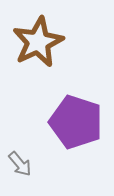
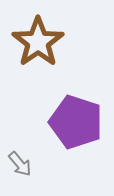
brown star: rotated 9 degrees counterclockwise
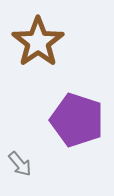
purple pentagon: moved 1 px right, 2 px up
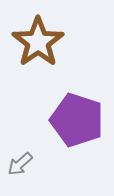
gray arrow: rotated 88 degrees clockwise
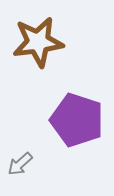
brown star: rotated 27 degrees clockwise
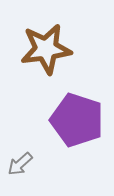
brown star: moved 8 px right, 7 px down
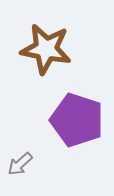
brown star: rotated 18 degrees clockwise
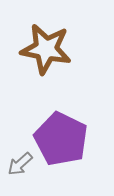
purple pentagon: moved 16 px left, 19 px down; rotated 8 degrees clockwise
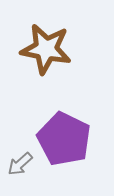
purple pentagon: moved 3 px right
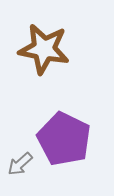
brown star: moved 2 px left
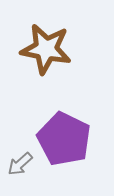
brown star: moved 2 px right
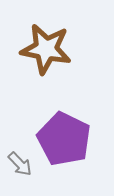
gray arrow: rotated 92 degrees counterclockwise
